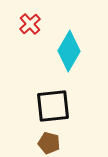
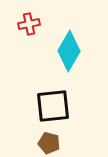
red cross: moved 1 px left; rotated 30 degrees clockwise
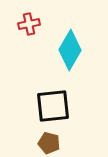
cyan diamond: moved 1 px right, 1 px up
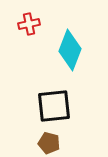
cyan diamond: rotated 9 degrees counterclockwise
black square: moved 1 px right
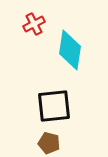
red cross: moved 5 px right; rotated 15 degrees counterclockwise
cyan diamond: rotated 12 degrees counterclockwise
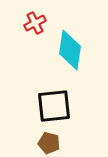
red cross: moved 1 px right, 1 px up
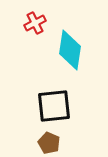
brown pentagon: rotated 10 degrees clockwise
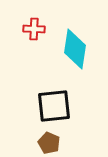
red cross: moved 1 px left, 6 px down; rotated 30 degrees clockwise
cyan diamond: moved 5 px right, 1 px up
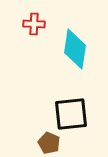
red cross: moved 5 px up
black square: moved 17 px right, 8 px down
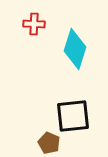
cyan diamond: rotated 9 degrees clockwise
black square: moved 2 px right, 2 px down
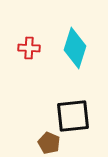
red cross: moved 5 px left, 24 px down
cyan diamond: moved 1 px up
